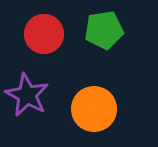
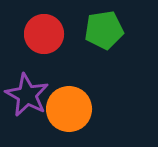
orange circle: moved 25 px left
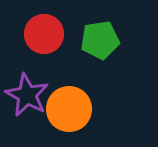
green pentagon: moved 4 px left, 10 px down
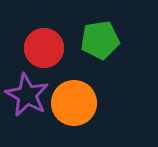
red circle: moved 14 px down
orange circle: moved 5 px right, 6 px up
